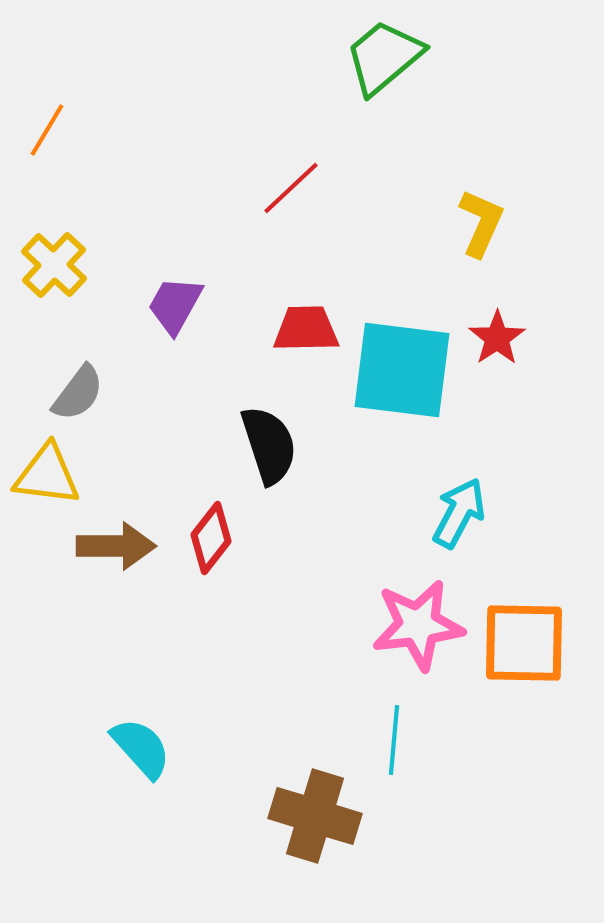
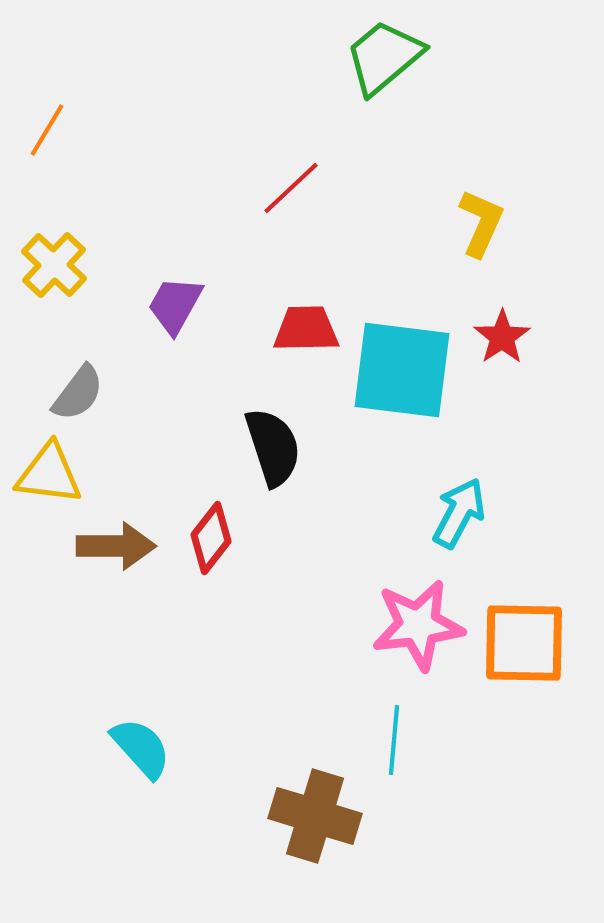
red star: moved 5 px right, 1 px up
black semicircle: moved 4 px right, 2 px down
yellow triangle: moved 2 px right, 1 px up
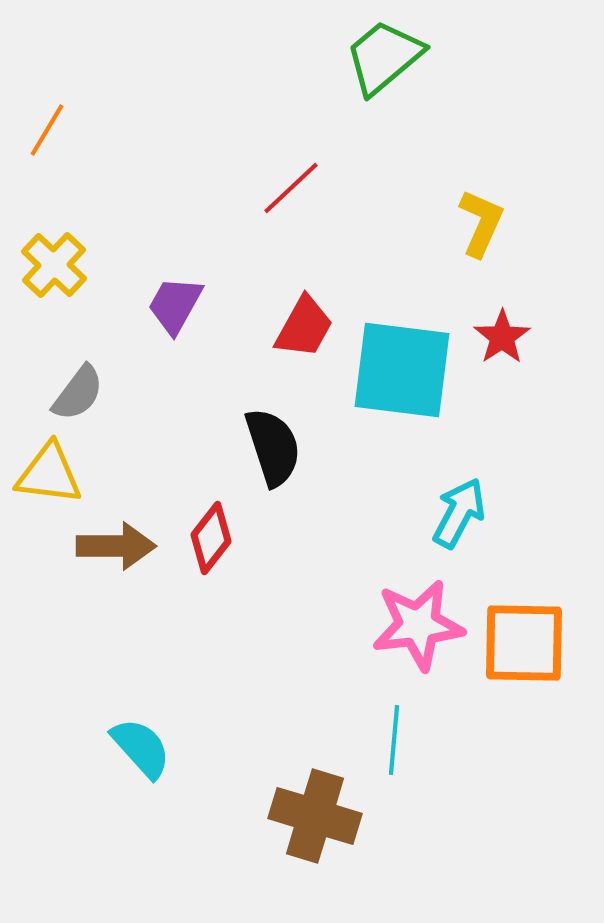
red trapezoid: moved 2 px left, 2 px up; rotated 120 degrees clockwise
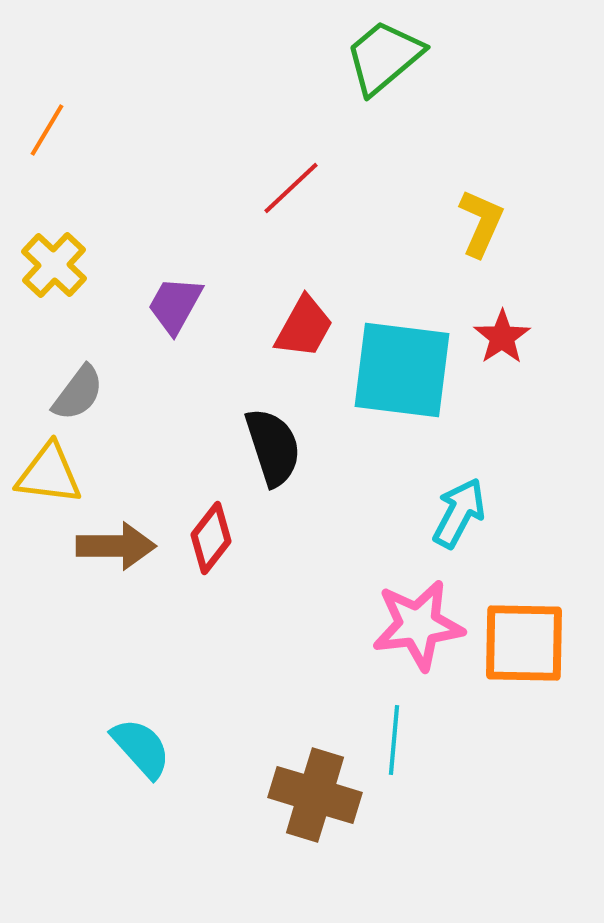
brown cross: moved 21 px up
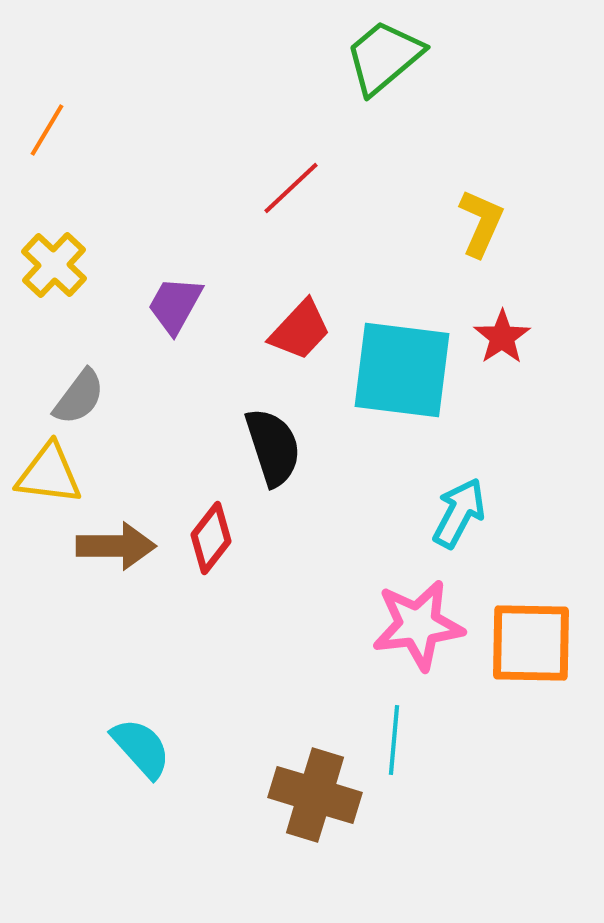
red trapezoid: moved 4 px left, 3 px down; rotated 14 degrees clockwise
gray semicircle: moved 1 px right, 4 px down
orange square: moved 7 px right
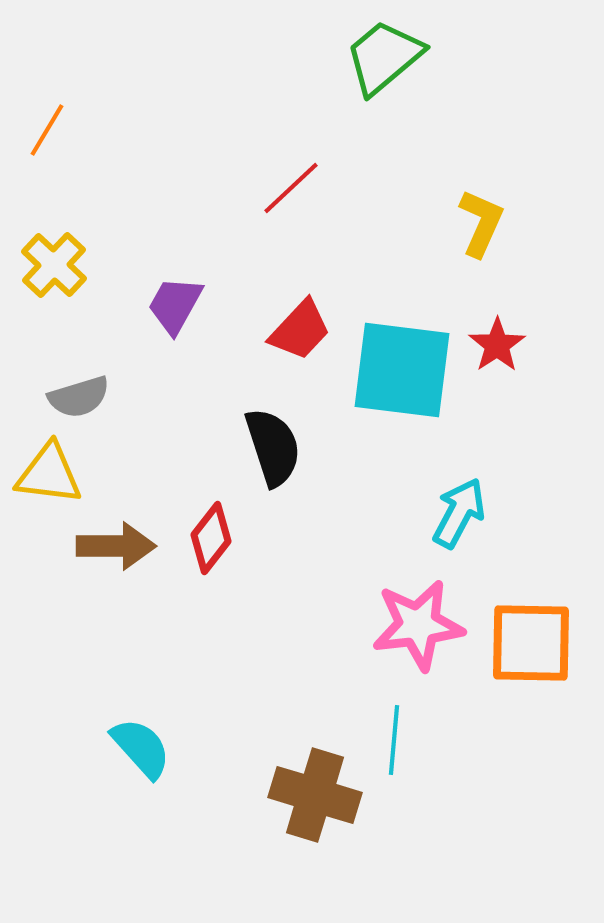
red star: moved 5 px left, 8 px down
gray semicircle: rotated 36 degrees clockwise
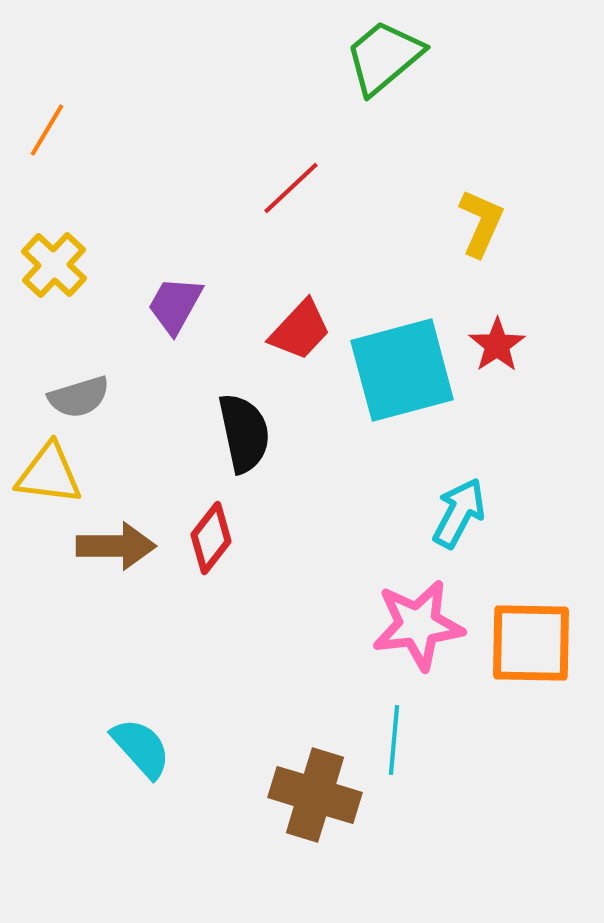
cyan square: rotated 22 degrees counterclockwise
black semicircle: moved 29 px left, 14 px up; rotated 6 degrees clockwise
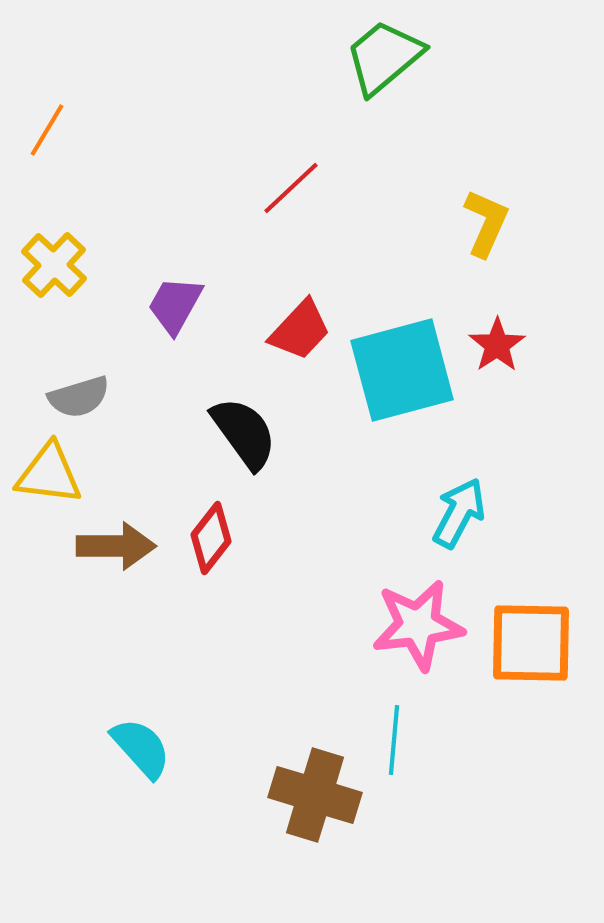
yellow L-shape: moved 5 px right
black semicircle: rotated 24 degrees counterclockwise
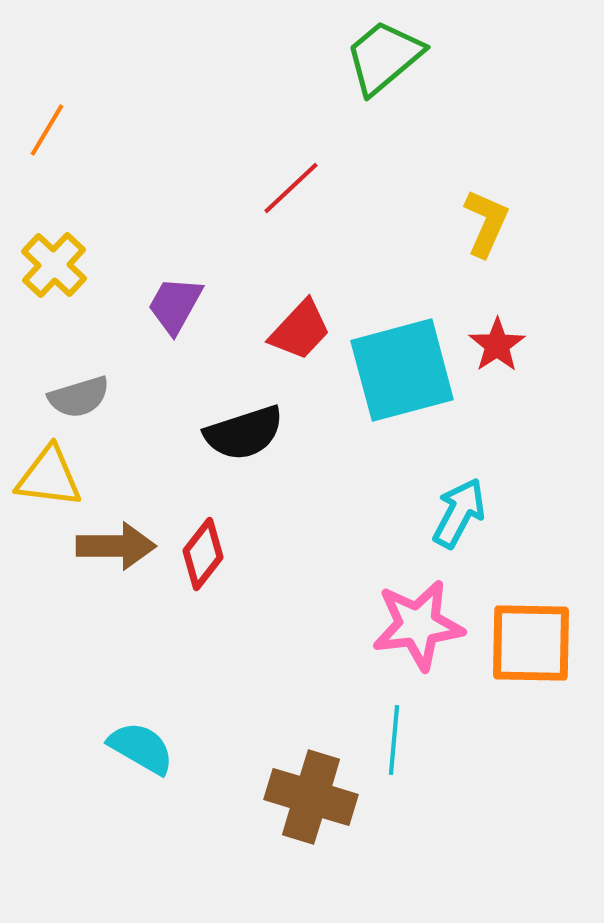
black semicircle: rotated 108 degrees clockwise
yellow triangle: moved 3 px down
red diamond: moved 8 px left, 16 px down
cyan semicircle: rotated 18 degrees counterclockwise
brown cross: moved 4 px left, 2 px down
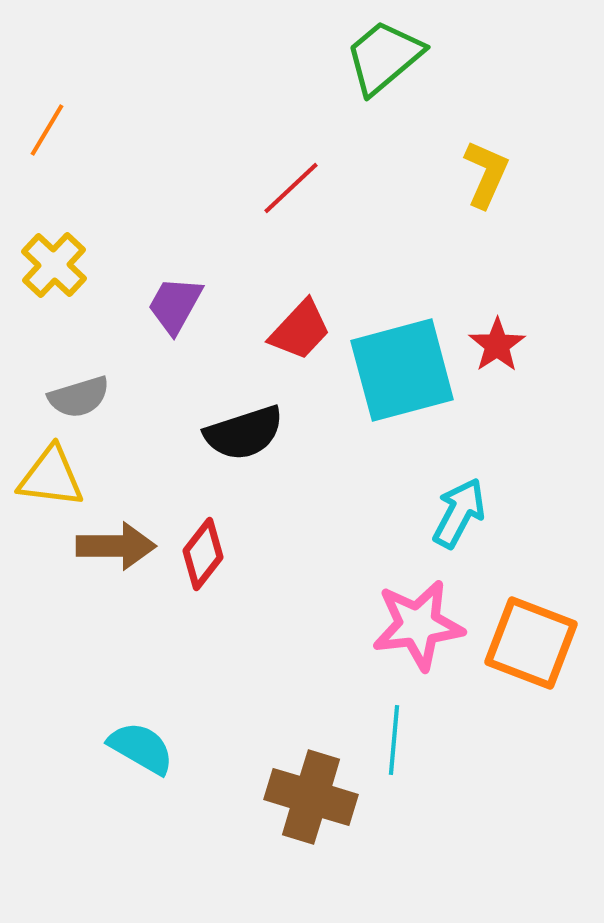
yellow L-shape: moved 49 px up
yellow triangle: moved 2 px right
orange square: rotated 20 degrees clockwise
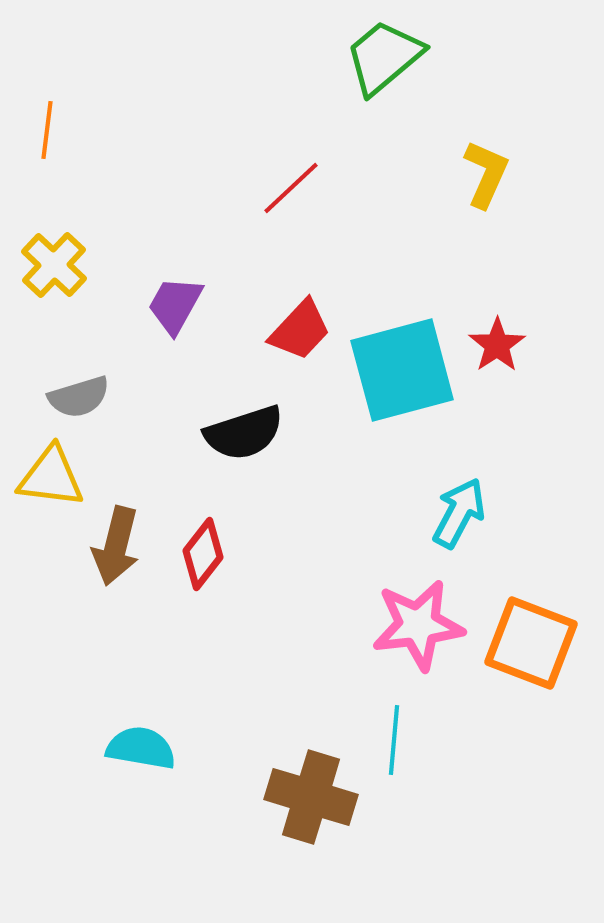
orange line: rotated 24 degrees counterclockwise
brown arrow: rotated 104 degrees clockwise
cyan semicircle: rotated 20 degrees counterclockwise
